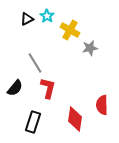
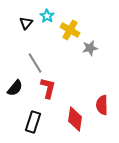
black triangle: moved 1 px left, 4 px down; rotated 24 degrees counterclockwise
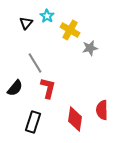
red semicircle: moved 5 px down
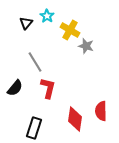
gray star: moved 4 px left, 2 px up; rotated 28 degrees clockwise
gray line: moved 1 px up
red semicircle: moved 1 px left, 1 px down
black rectangle: moved 1 px right, 6 px down
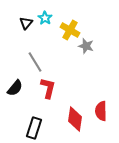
cyan star: moved 2 px left, 2 px down
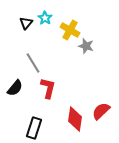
gray line: moved 2 px left, 1 px down
red semicircle: rotated 48 degrees clockwise
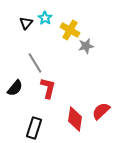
gray star: rotated 28 degrees counterclockwise
gray line: moved 2 px right
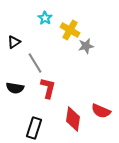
black triangle: moved 12 px left, 19 px down; rotated 16 degrees clockwise
black semicircle: rotated 60 degrees clockwise
red semicircle: rotated 114 degrees counterclockwise
red diamond: moved 2 px left
